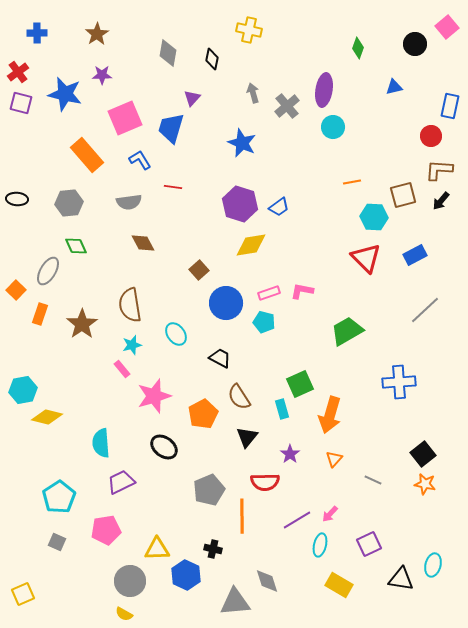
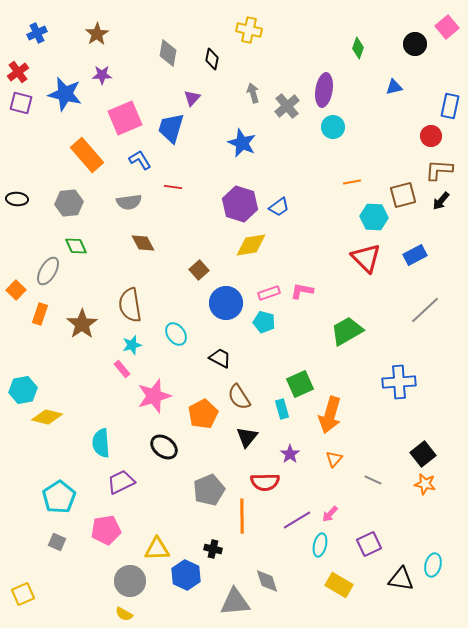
blue cross at (37, 33): rotated 24 degrees counterclockwise
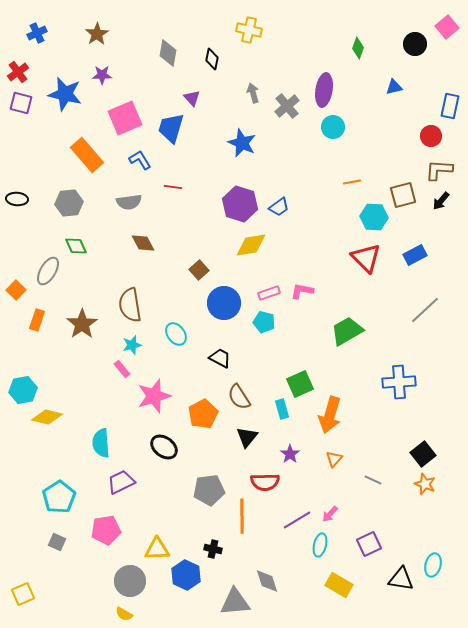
purple triangle at (192, 98): rotated 24 degrees counterclockwise
blue circle at (226, 303): moved 2 px left
orange rectangle at (40, 314): moved 3 px left, 6 px down
orange star at (425, 484): rotated 10 degrees clockwise
gray pentagon at (209, 490): rotated 16 degrees clockwise
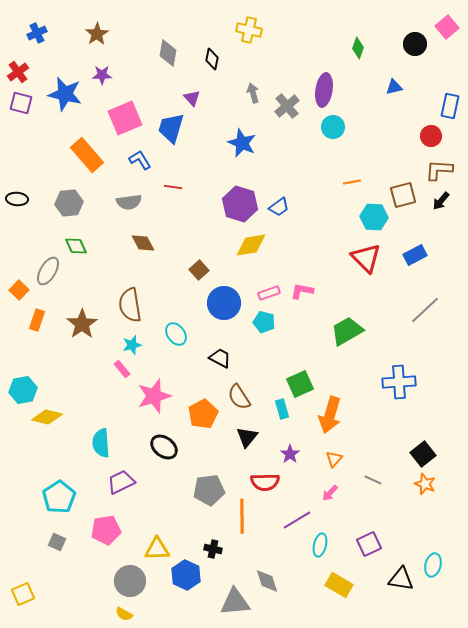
orange square at (16, 290): moved 3 px right
pink arrow at (330, 514): moved 21 px up
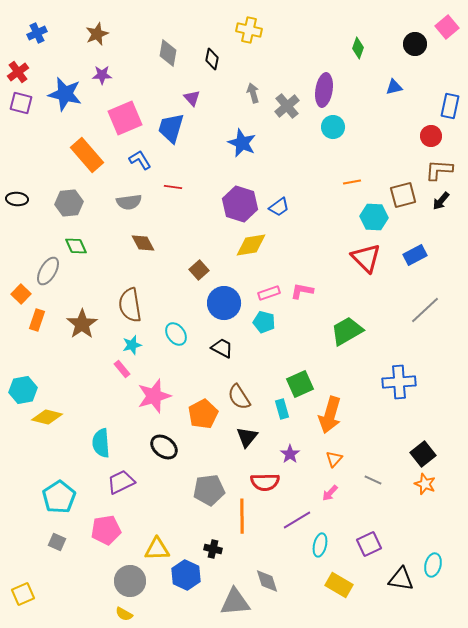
brown star at (97, 34): rotated 10 degrees clockwise
orange square at (19, 290): moved 2 px right, 4 px down
black trapezoid at (220, 358): moved 2 px right, 10 px up
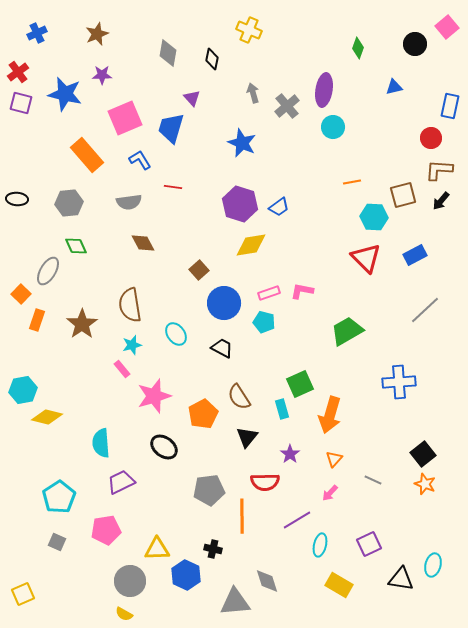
yellow cross at (249, 30): rotated 10 degrees clockwise
red circle at (431, 136): moved 2 px down
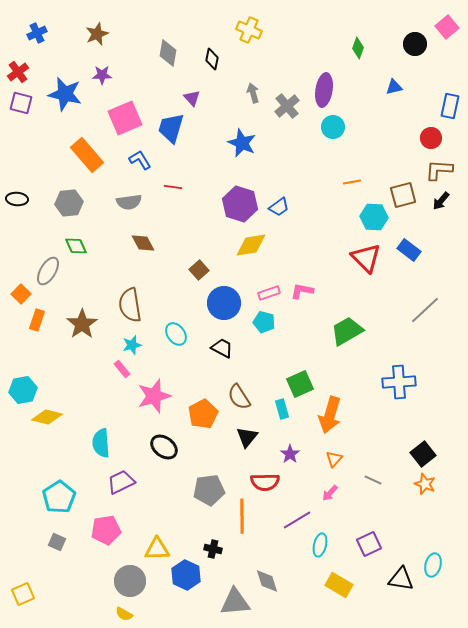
blue rectangle at (415, 255): moved 6 px left, 5 px up; rotated 65 degrees clockwise
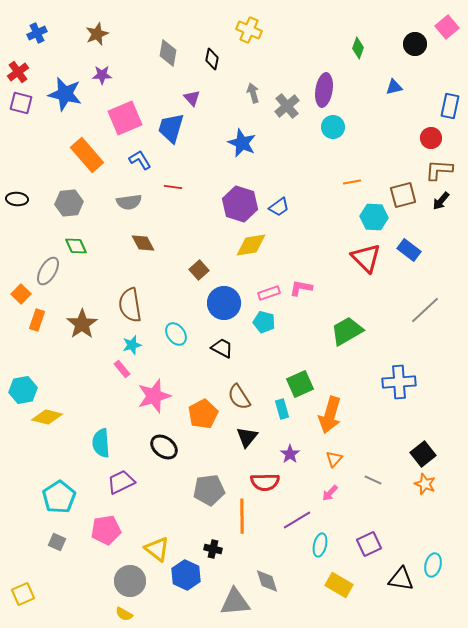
pink L-shape at (302, 291): moved 1 px left, 3 px up
yellow triangle at (157, 549): rotated 40 degrees clockwise
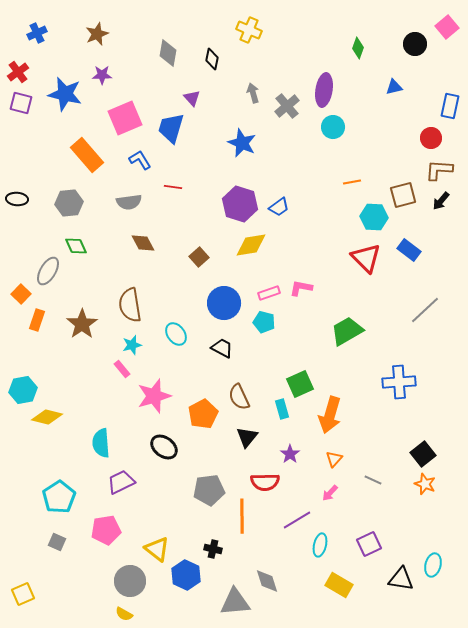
brown square at (199, 270): moved 13 px up
brown semicircle at (239, 397): rotated 8 degrees clockwise
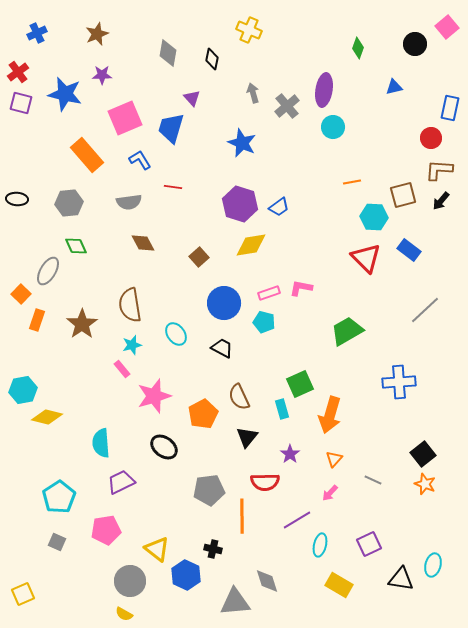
blue rectangle at (450, 106): moved 2 px down
